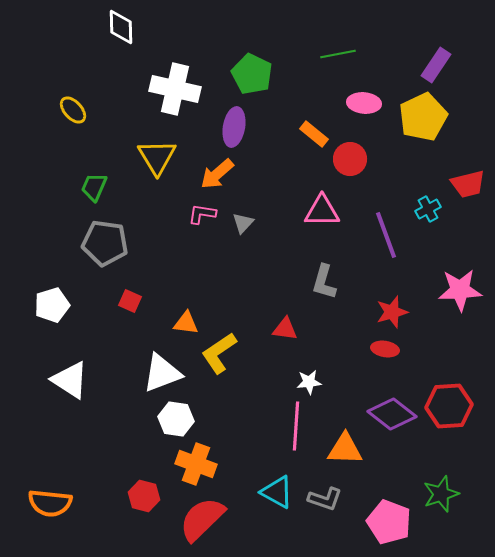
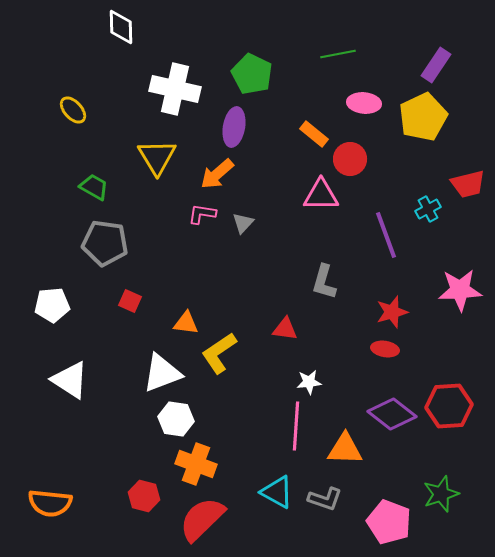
green trapezoid at (94, 187): rotated 96 degrees clockwise
pink triangle at (322, 211): moved 1 px left, 16 px up
white pentagon at (52, 305): rotated 12 degrees clockwise
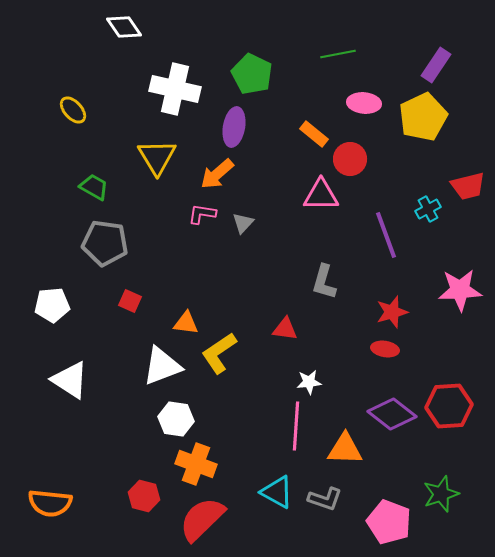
white diamond at (121, 27): moved 3 px right; rotated 33 degrees counterclockwise
red trapezoid at (468, 184): moved 2 px down
white triangle at (162, 373): moved 7 px up
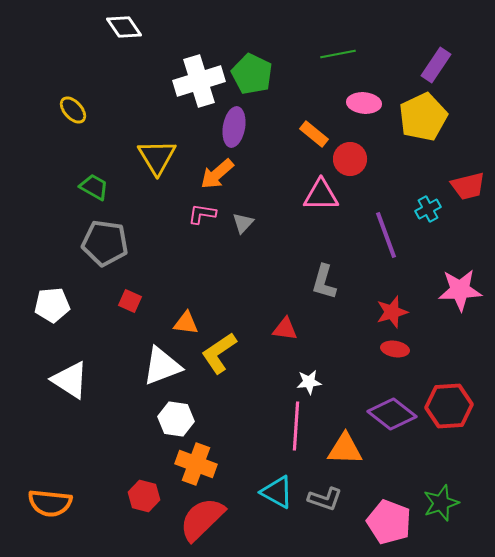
white cross at (175, 89): moved 24 px right, 8 px up; rotated 30 degrees counterclockwise
red ellipse at (385, 349): moved 10 px right
green star at (441, 494): moved 9 px down
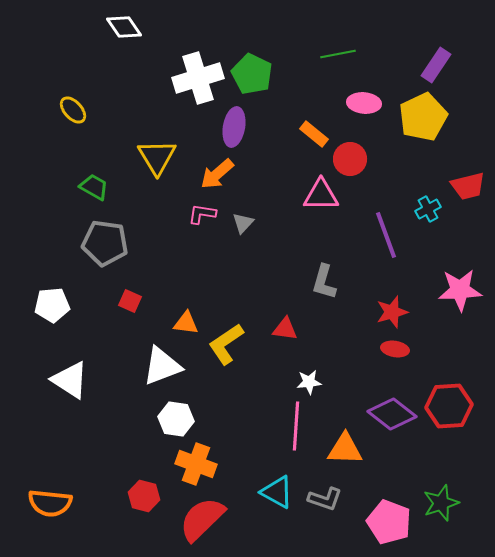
white cross at (199, 81): moved 1 px left, 3 px up
yellow L-shape at (219, 353): moved 7 px right, 9 px up
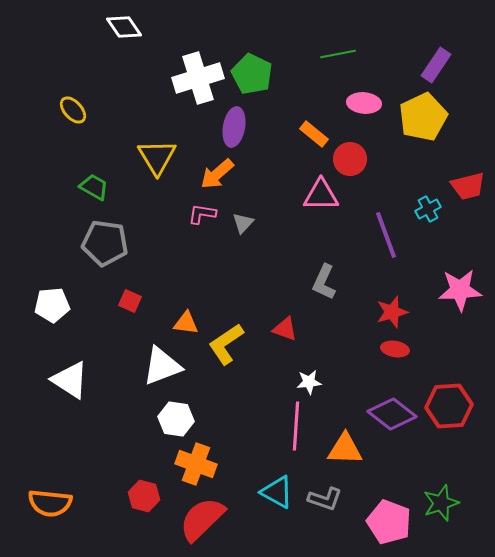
gray L-shape at (324, 282): rotated 9 degrees clockwise
red triangle at (285, 329): rotated 12 degrees clockwise
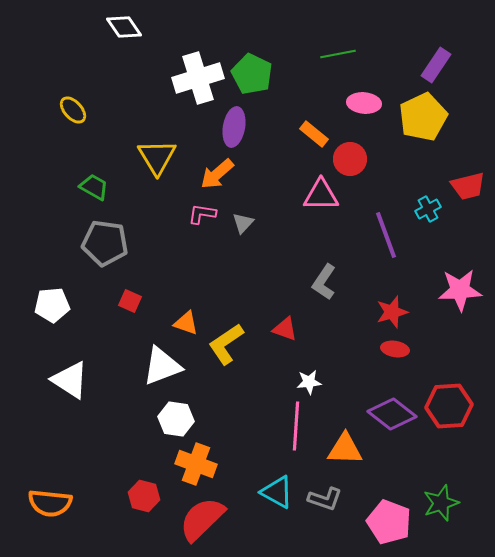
gray L-shape at (324, 282): rotated 9 degrees clockwise
orange triangle at (186, 323): rotated 12 degrees clockwise
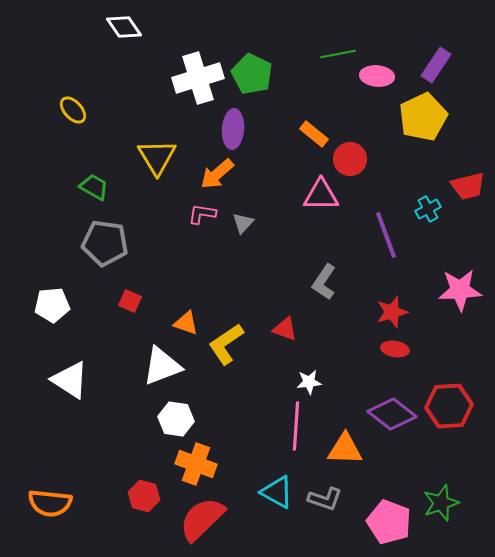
pink ellipse at (364, 103): moved 13 px right, 27 px up
purple ellipse at (234, 127): moved 1 px left, 2 px down; rotated 6 degrees counterclockwise
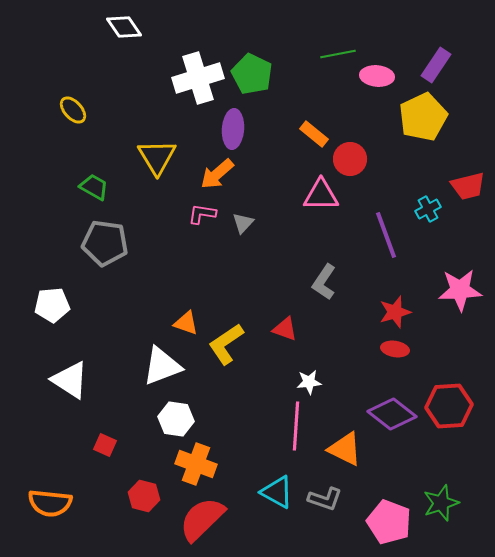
red square at (130, 301): moved 25 px left, 144 px down
red star at (392, 312): moved 3 px right
orange triangle at (345, 449): rotated 24 degrees clockwise
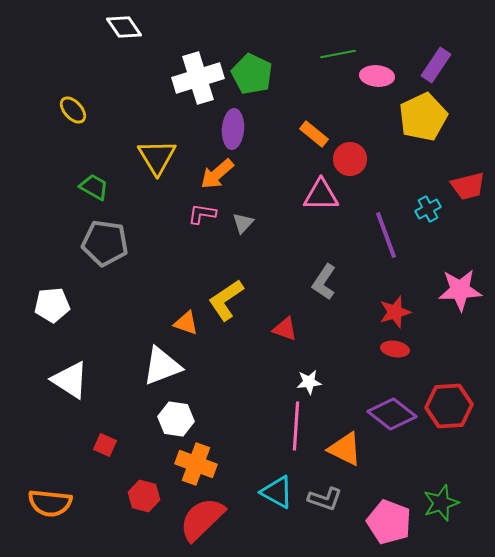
yellow L-shape at (226, 344): moved 44 px up
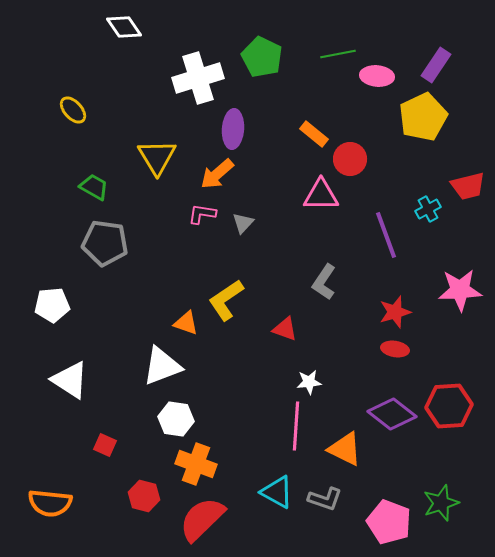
green pentagon at (252, 74): moved 10 px right, 17 px up
